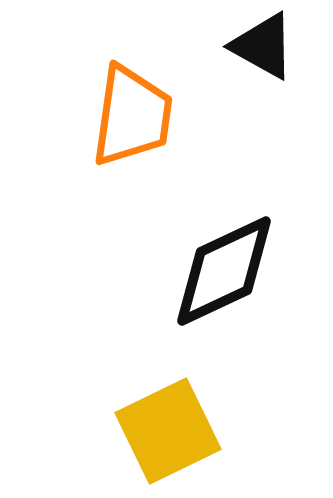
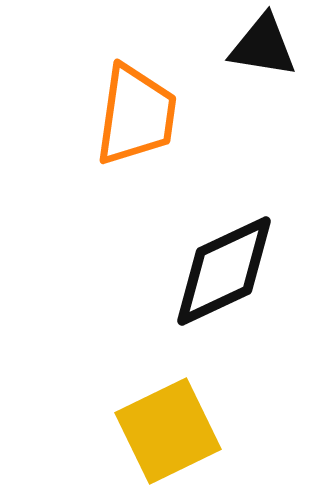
black triangle: rotated 20 degrees counterclockwise
orange trapezoid: moved 4 px right, 1 px up
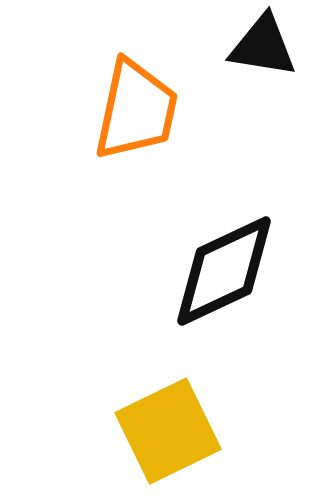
orange trapezoid: moved 5 px up; rotated 4 degrees clockwise
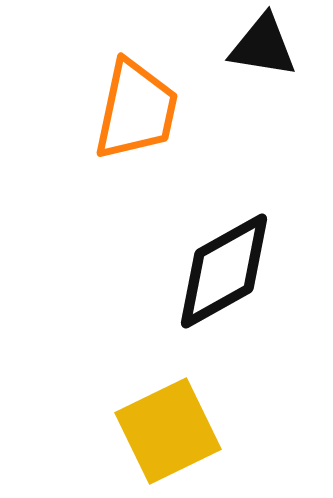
black diamond: rotated 4 degrees counterclockwise
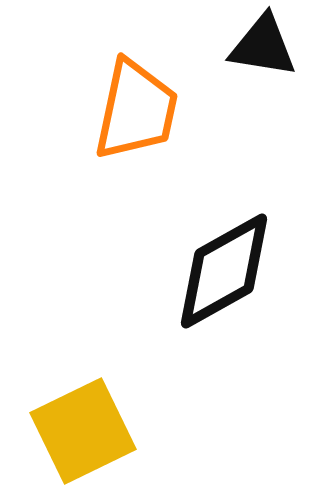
yellow square: moved 85 px left
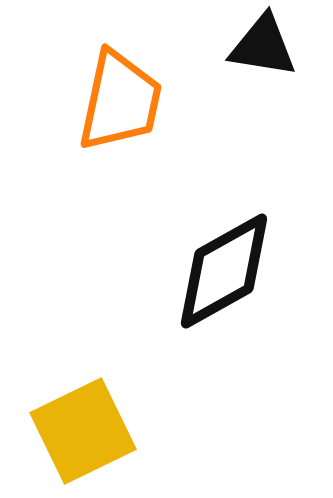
orange trapezoid: moved 16 px left, 9 px up
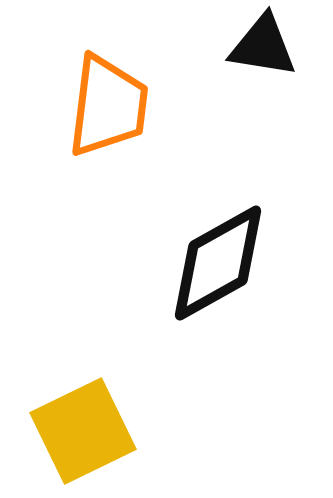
orange trapezoid: moved 12 px left, 5 px down; rotated 5 degrees counterclockwise
black diamond: moved 6 px left, 8 px up
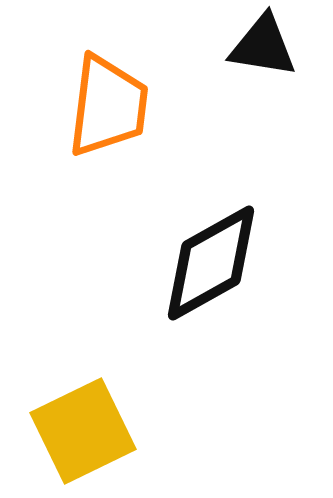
black diamond: moved 7 px left
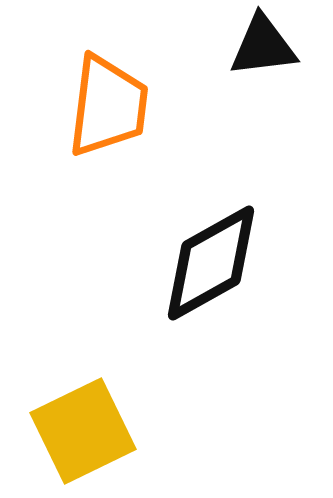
black triangle: rotated 16 degrees counterclockwise
